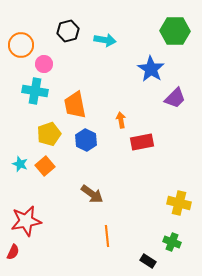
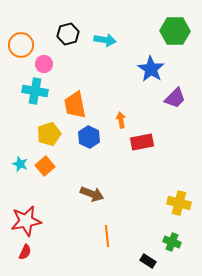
black hexagon: moved 3 px down
blue hexagon: moved 3 px right, 3 px up
brown arrow: rotated 15 degrees counterclockwise
red semicircle: moved 12 px right
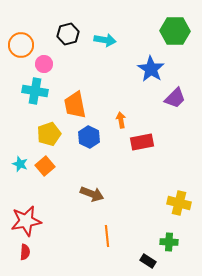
green cross: moved 3 px left; rotated 18 degrees counterclockwise
red semicircle: rotated 21 degrees counterclockwise
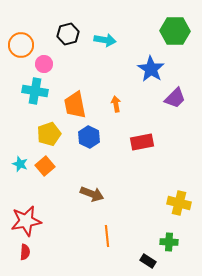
orange arrow: moved 5 px left, 16 px up
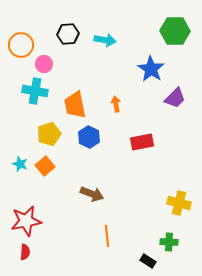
black hexagon: rotated 10 degrees clockwise
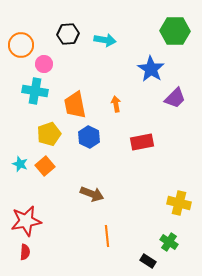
green cross: rotated 30 degrees clockwise
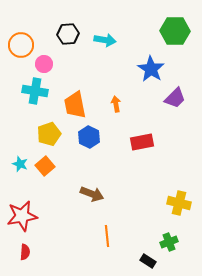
red star: moved 4 px left, 5 px up
green cross: rotated 36 degrees clockwise
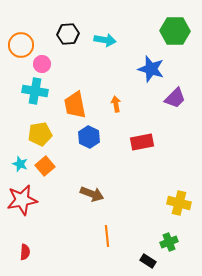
pink circle: moved 2 px left
blue star: rotated 16 degrees counterclockwise
yellow pentagon: moved 9 px left; rotated 10 degrees clockwise
red star: moved 16 px up
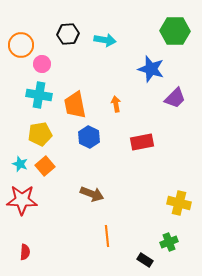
cyan cross: moved 4 px right, 4 px down
red star: rotated 12 degrees clockwise
black rectangle: moved 3 px left, 1 px up
